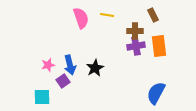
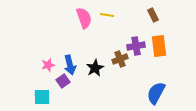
pink semicircle: moved 3 px right
brown cross: moved 15 px left, 28 px down; rotated 21 degrees counterclockwise
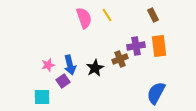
yellow line: rotated 48 degrees clockwise
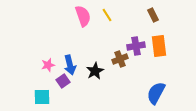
pink semicircle: moved 1 px left, 2 px up
black star: moved 3 px down
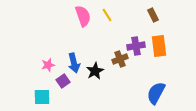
blue arrow: moved 4 px right, 2 px up
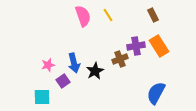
yellow line: moved 1 px right
orange rectangle: rotated 25 degrees counterclockwise
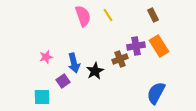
pink star: moved 2 px left, 8 px up
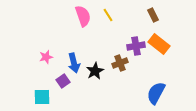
orange rectangle: moved 2 px up; rotated 20 degrees counterclockwise
brown cross: moved 4 px down
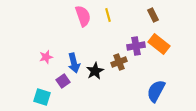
yellow line: rotated 16 degrees clockwise
brown cross: moved 1 px left, 1 px up
blue semicircle: moved 2 px up
cyan square: rotated 18 degrees clockwise
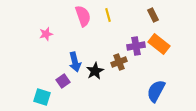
pink star: moved 23 px up
blue arrow: moved 1 px right, 1 px up
